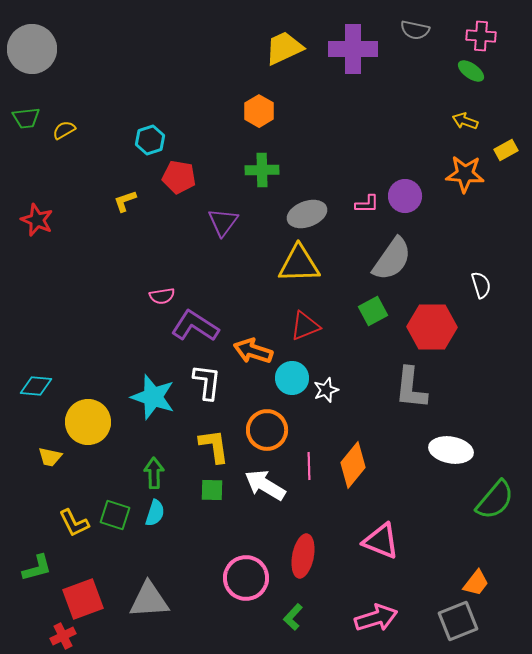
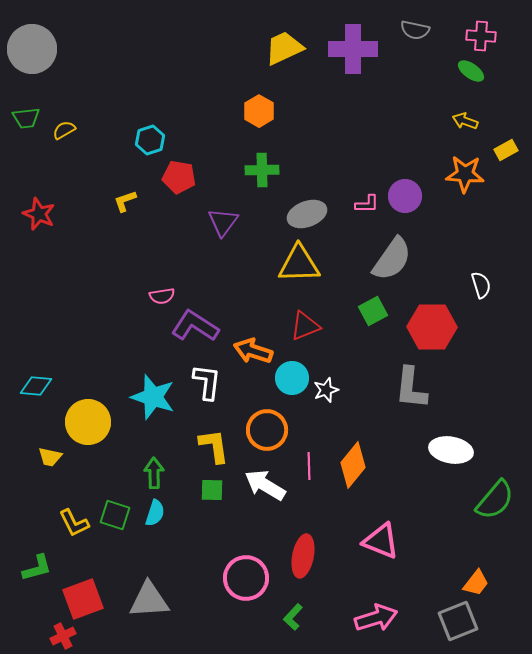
red star at (37, 220): moved 2 px right, 6 px up
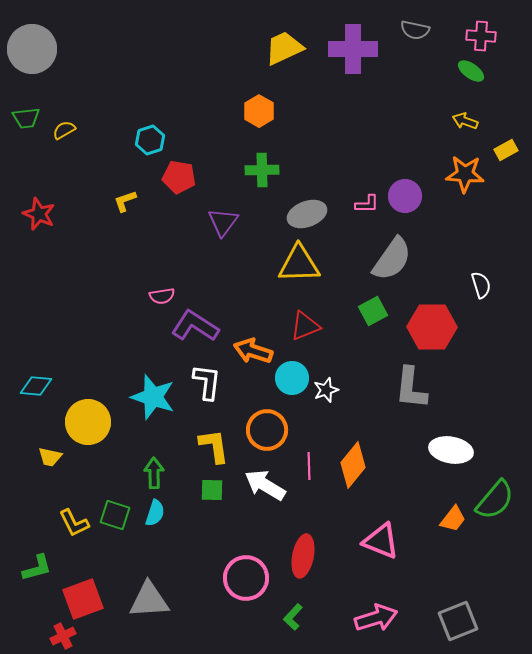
orange trapezoid at (476, 583): moved 23 px left, 64 px up
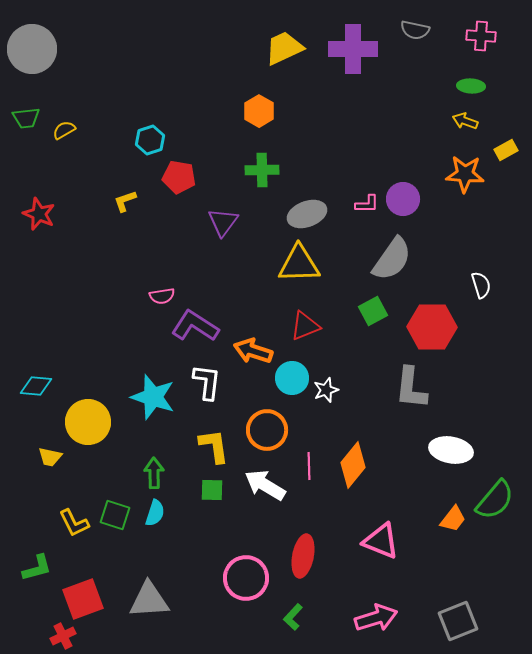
green ellipse at (471, 71): moved 15 px down; rotated 32 degrees counterclockwise
purple circle at (405, 196): moved 2 px left, 3 px down
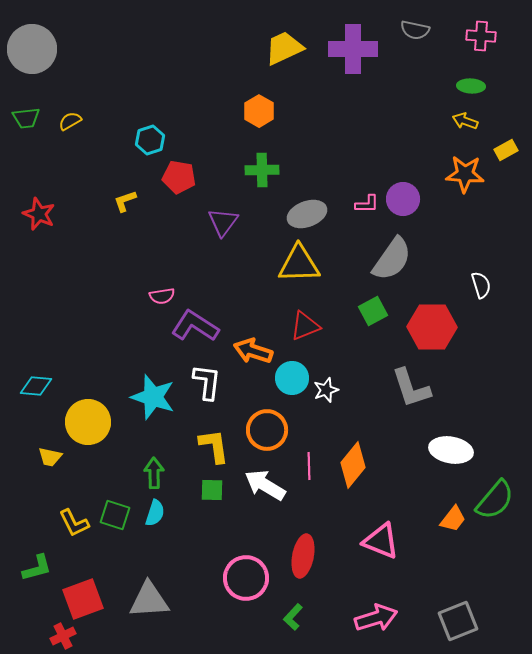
yellow semicircle at (64, 130): moved 6 px right, 9 px up
gray L-shape at (411, 388): rotated 24 degrees counterclockwise
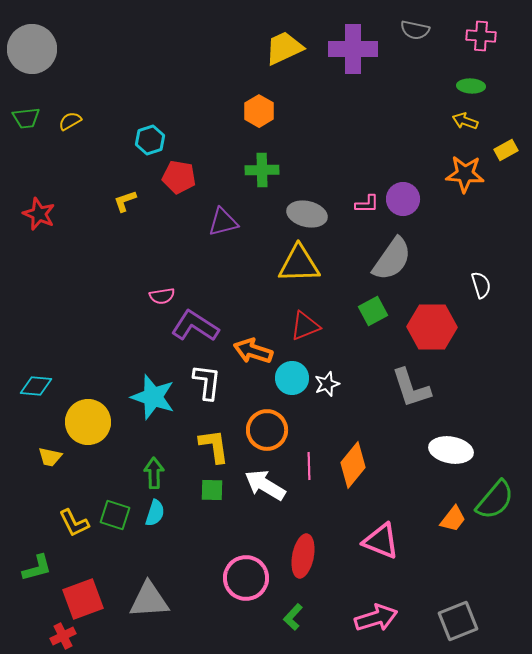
gray ellipse at (307, 214): rotated 33 degrees clockwise
purple triangle at (223, 222): rotated 40 degrees clockwise
white star at (326, 390): moved 1 px right, 6 px up
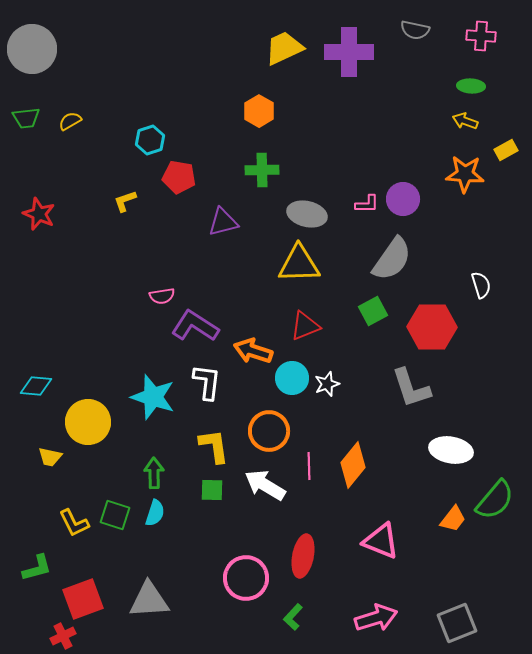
purple cross at (353, 49): moved 4 px left, 3 px down
orange circle at (267, 430): moved 2 px right, 1 px down
gray square at (458, 621): moved 1 px left, 2 px down
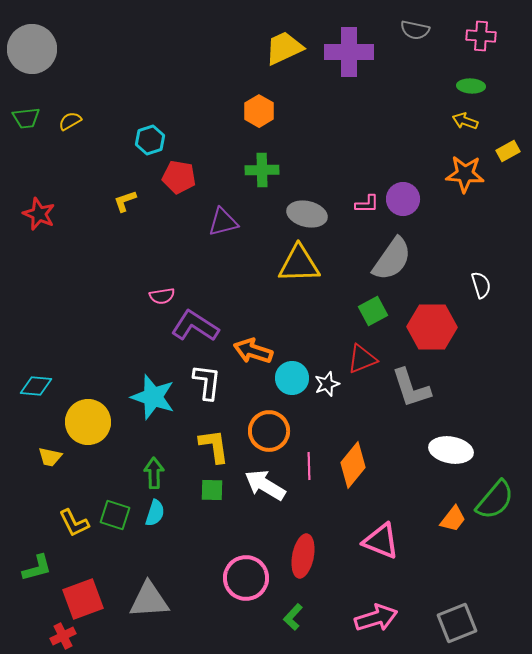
yellow rectangle at (506, 150): moved 2 px right, 1 px down
red triangle at (305, 326): moved 57 px right, 33 px down
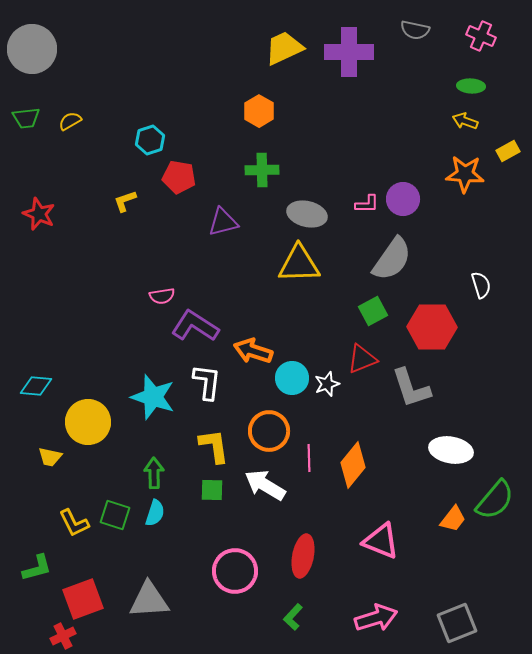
pink cross at (481, 36): rotated 20 degrees clockwise
pink line at (309, 466): moved 8 px up
pink circle at (246, 578): moved 11 px left, 7 px up
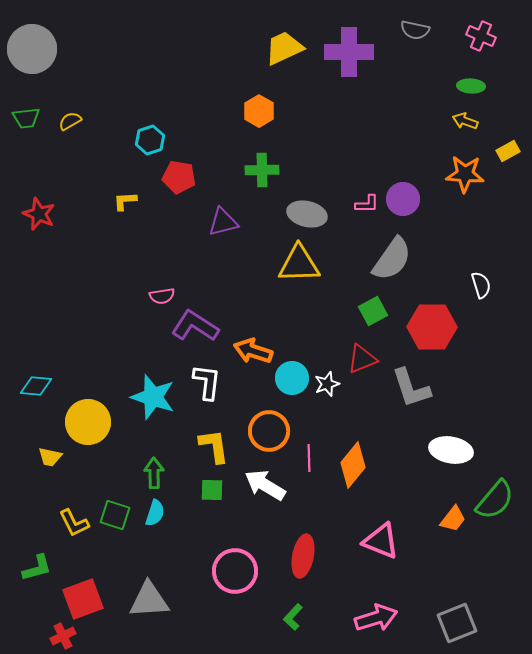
yellow L-shape at (125, 201): rotated 15 degrees clockwise
